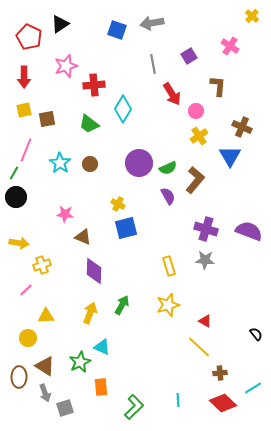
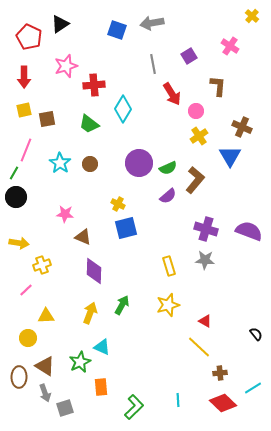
purple semicircle at (168, 196): rotated 78 degrees clockwise
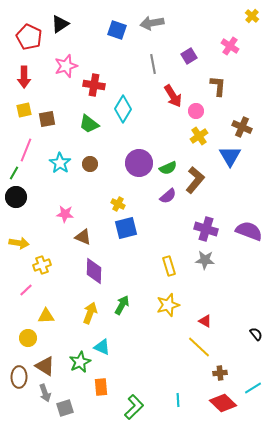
red cross at (94, 85): rotated 15 degrees clockwise
red arrow at (172, 94): moved 1 px right, 2 px down
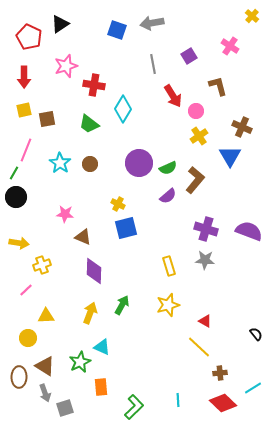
brown L-shape at (218, 86): rotated 20 degrees counterclockwise
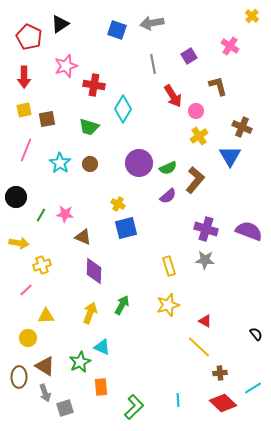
green trapezoid at (89, 124): moved 3 px down; rotated 20 degrees counterclockwise
green line at (14, 173): moved 27 px right, 42 px down
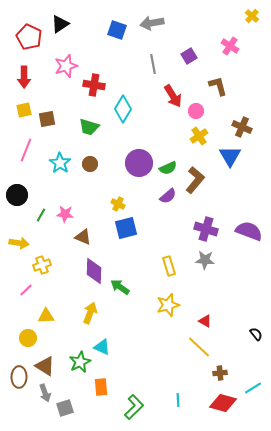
black circle at (16, 197): moved 1 px right, 2 px up
green arrow at (122, 305): moved 2 px left, 18 px up; rotated 84 degrees counterclockwise
red diamond at (223, 403): rotated 28 degrees counterclockwise
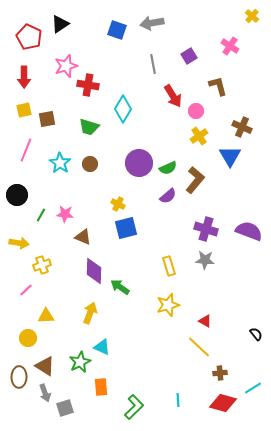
red cross at (94, 85): moved 6 px left
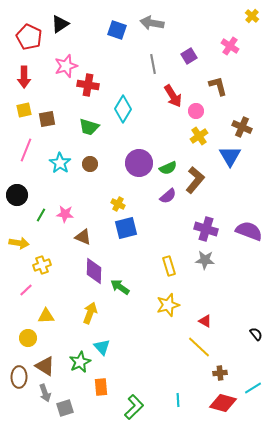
gray arrow at (152, 23): rotated 20 degrees clockwise
cyan triangle at (102, 347): rotated 24 degrees clockwise
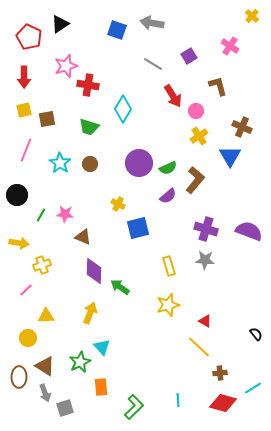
gray line at (153, 64): rotated 48 degrees counterclockwise
blue square at (126, 228): moved 12 px right
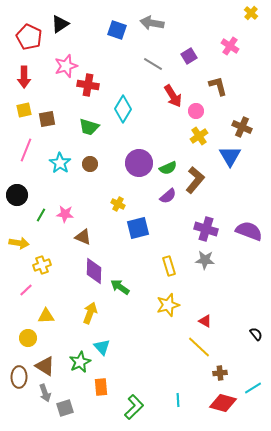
yellow cross at (252, 16): moved 1 px left, 3 px up
